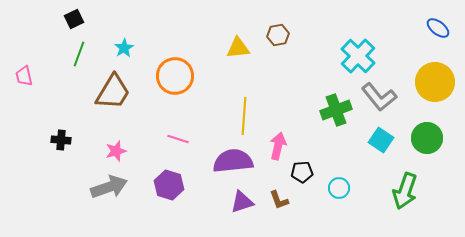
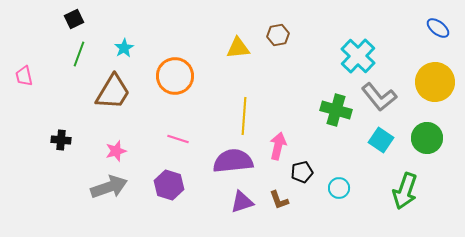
green cross: rotated 36 degrees clockwise
black pentagon: rotated 10 degrees counterclockwise
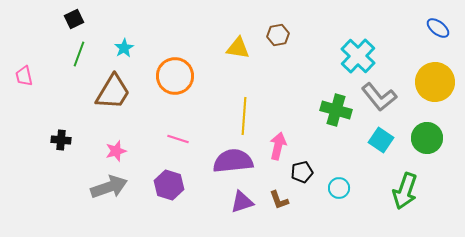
yellow triangle: rotated 15 degrees clockwise
